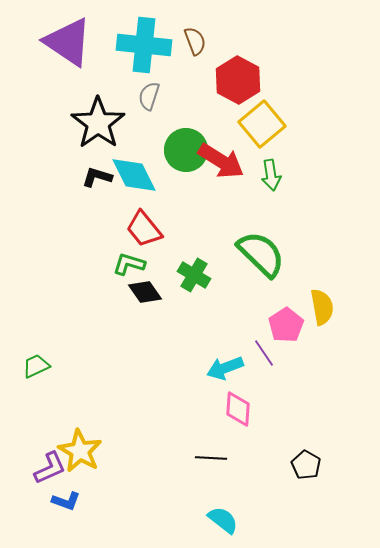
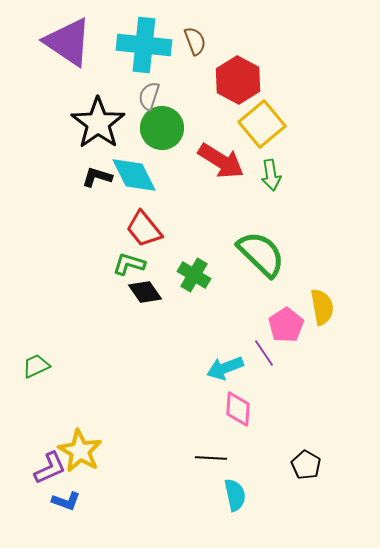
green circle: moved 24 px left, 22 px up
cyan semicircle: moved 12 px right, 25 px up; rotated 40 degrees clockwise
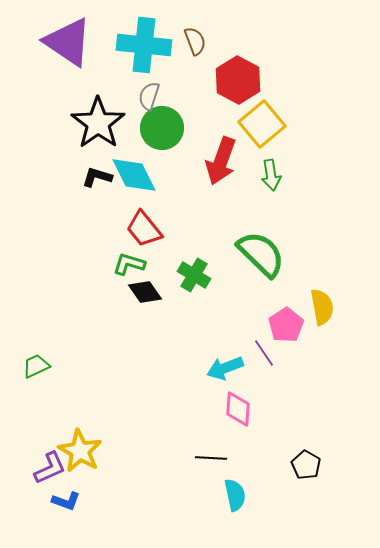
red arrow: rotated 78 degrees clockwise
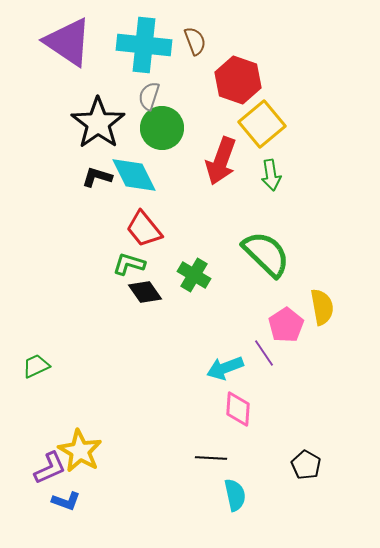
red hexagon: rotated 9 degrees counterclockwise
green semicircle: moved 5 px right
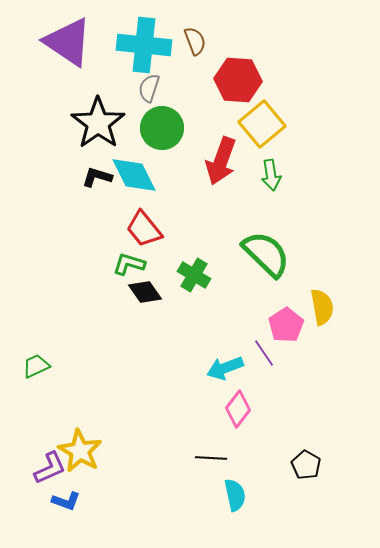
red hexagon: rotated 15 degrees counterclockwise
gray semicircle: moved 8 px up
pink diamond: rotated 33 degrees clockwise
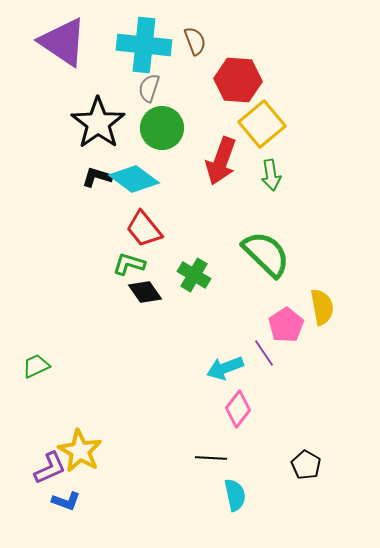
purple triangle: moved 5 px left
cyan diamond: moved 4 px down; rotated 27 degrees counterclockwise
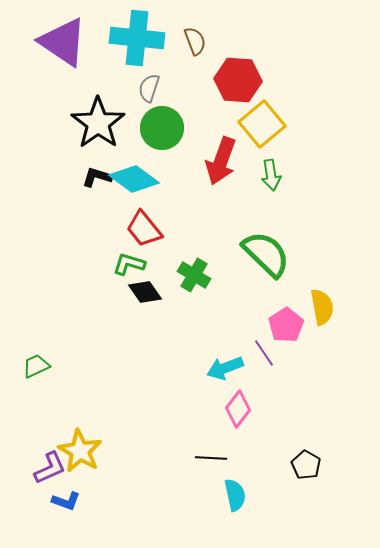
cyan cross: moved 7 px left, 7 px up
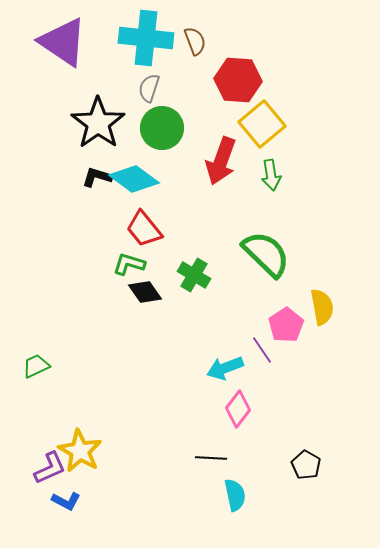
cyan cross: moved 9 px right
purple line: moved 2 px left, 3 px up
blue L-shape: rotated 8 degrees clockwise
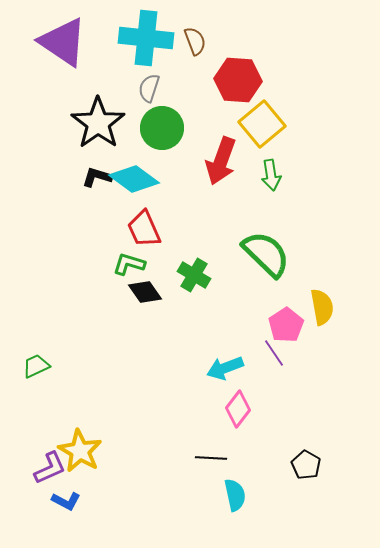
red trapezoid: rotated 15 degrees clockwise
purple line: moved 12 px right, 3 px down
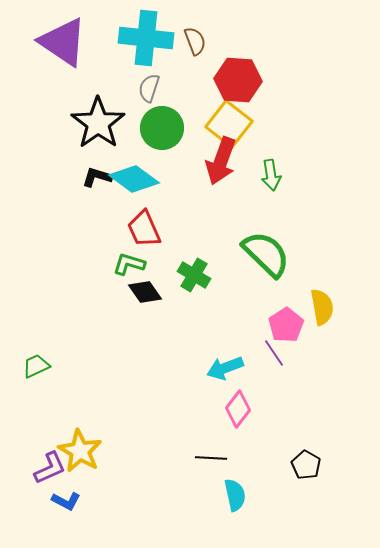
yellow square: moved 33 px left; rotated 12 degrees counterclockwise
